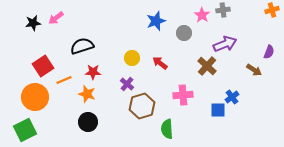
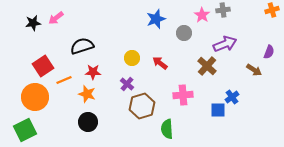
blue star: moved 2 px up
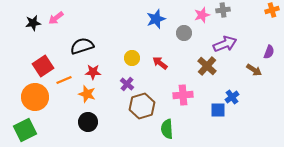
pink star: rotated 21 degrees clockwise
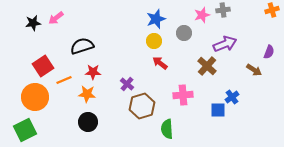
yellow circle: moved 22 px right, 17 px up
orange star: rotated 12 degrees counterclockwise
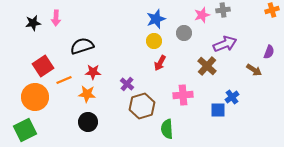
pink arrow: rotated 49 degrees counterclockwise
red arrow: rotated 98 degrees counterclockwise
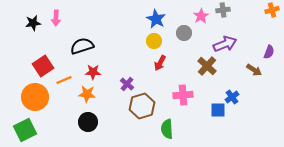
pink star: moved 1 px left, 1 px down; rotated 14 degrees counterclockwise
blue star: rotated 24 degrees counterclockwise
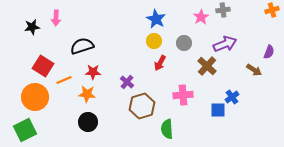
pink star: moved 1 px down
black star: moved 1 px left, 4 px down
gray circle: moved 10 px down
red square: rotated 25 degrees counterclockwise
purple cross: moved 2 px up
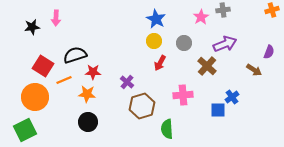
black semicircle: moved 7 px left, 9 px down
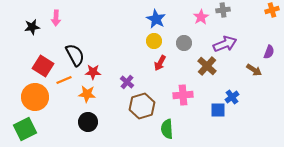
black semicircle: rotated 80 degrees clockwise
green square: moved 1 px up
